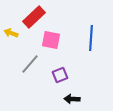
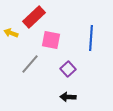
purple square: moved 8 px right, 6 px up; rotated 21 degrees counterclockwise
black arrow: moved 4 px left, 2 px up
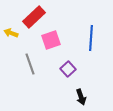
pink square: rotated 30 degrees counterclockwise
gray line: rotated 60 degrees counterclockwise
black arrow: moved 13 px right; rotated 112 degrees counterclockwise
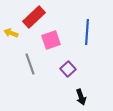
blue line: moved 4 px left, 6 px up
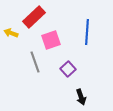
gray line: moved 5 px right, 2 px up
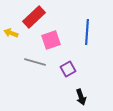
gray line: rotated 55 degrees counterclockwise
purple square: rotated 14 degrees clockwise
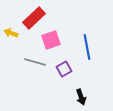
red rectangle: moved 1 px down
blue line: moved 15 px down; rotated 15 degrees counterclockwise
purple square: moved 4 px left
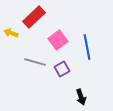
red rectangle: moved 1 px up
pink square: moved 7 px right; rotated 18 degrees counterclockwise
purple square: moved 2 px left
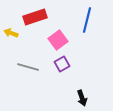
red rectangle: moved 1 px right; rotated 25 degrees clockwise
blue line: moved 27 px up; rotated 25 degrees clockwise
gray line: moved 7 px left, 5 px down
purple square: moved 5 px up
black arrow: moved 1 px right, 1 px down
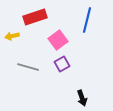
yellow arrow: moved 1 px right, 3 px down; rotated 32 degrees counterclockwise
